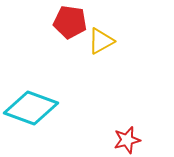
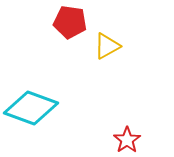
yellow triangle: moved 6 px right, 5 px down
red star: rotated 20 degrees counterclockwise
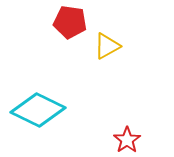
cyan diamond: moved 7 px right, 2 px down; rotated 6 degrees clockwise
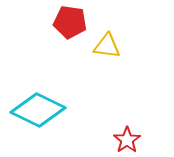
yellow triangle: rotated 36 degrees clockwise
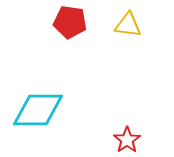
yellow triangle: moved 21 px right, 21 px up
cyan diamond: rotated 26 degrees counterclockwise
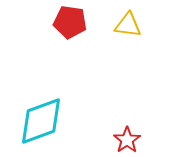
cyan diamond: moved 3 px right, 11 px down; rotated 20 degrees counterclockwise
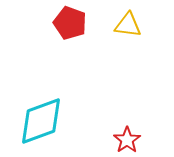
red pentagon: moved 1 px down; rotated 12 degrees clockwise
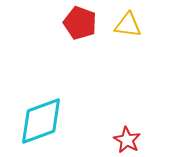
red pentagon: moved 10 px right
red star: rotated 8 degrees counterclockwise
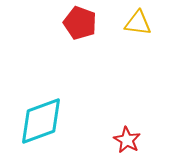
yellow triangle: moved 10 px right, 2 px up
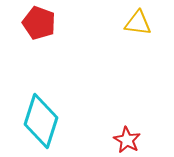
red pentagon: moved 41 px left
cyan diamond: rotated 52 degrees counterclockwise
